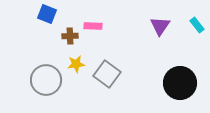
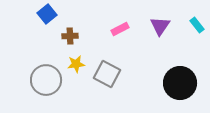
blue square: rotated 30 degrees clockwise
pink rectangle: moved 27 px right, 3 px down; rotated 30 degrees counterclockwise
gray square: rotated 8 degrees counterclockwise
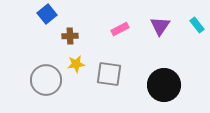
gray square: moved 2 px right; rotated 20 degrees counterclockwise
black circle: moved 16 px left, 2 px down
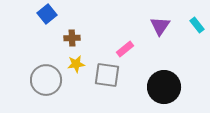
pink rectangle: moved 5 px right, 20 px down; rotated 12 degrees counterclockwise
brown cross: moved 2 px right, 2 px down
gray square: moved 2 px left, 1 px down
black circle: moved 2 px down
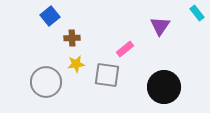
blue square: moved 3 px right, 2 px down
cyan rectangle: moved 12 px up
gray circle: moved 2 px down
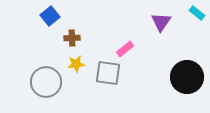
cyan rectangle: rotated 14 degrees counterclockwise
purple triangle: moved 1 px right, 4 px up
gray square: moved 1 px right, 2 px up
black circle: moved 23 px right, 10 px up
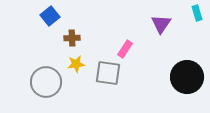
cyan rectangle: rotated 35 degrees clockwise
purple triangle: moved 2 px down
pink rectangle: rotated 18 degrees counterclockwise
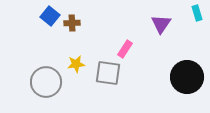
blue square: rotated 12 degrees counterclockwise
brown cross: moved 15 px up
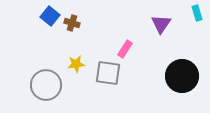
brown cross: rotated 21 degrees clockwise
black circle: moved 5 px left, 1 px up
gray circle: moved 3 px down
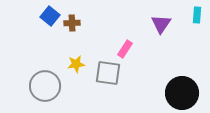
cyan rectangle: moved 2 px down; rotated 21 degrees clockwise
brown cross: rotated 21 degrees counterclockwise
black circle: moved 17 px down
gray circle: moved 1 px left, 1 px down
